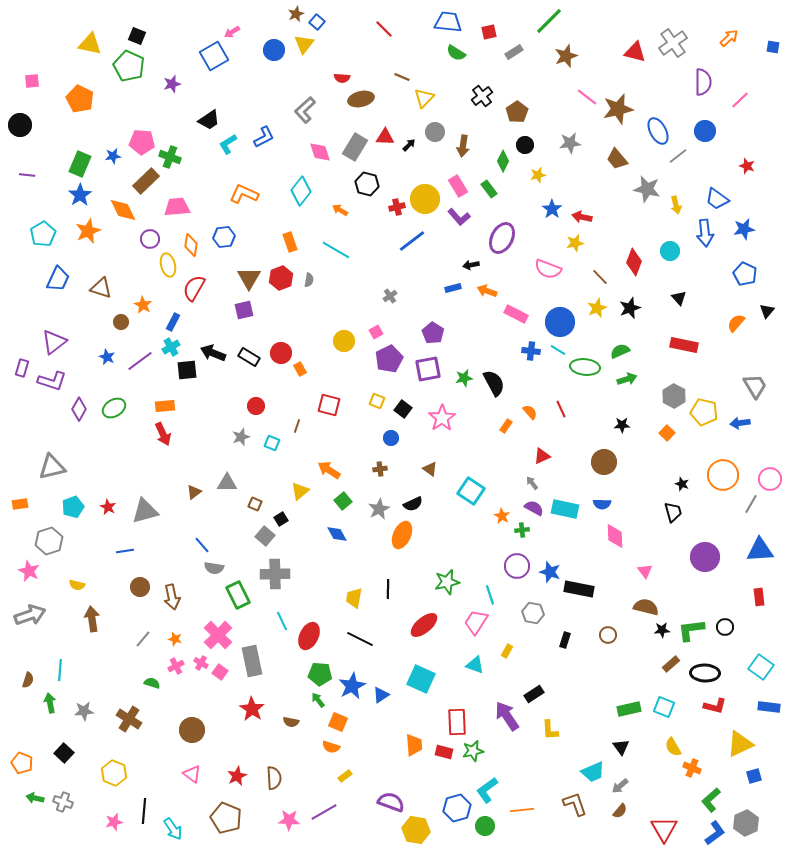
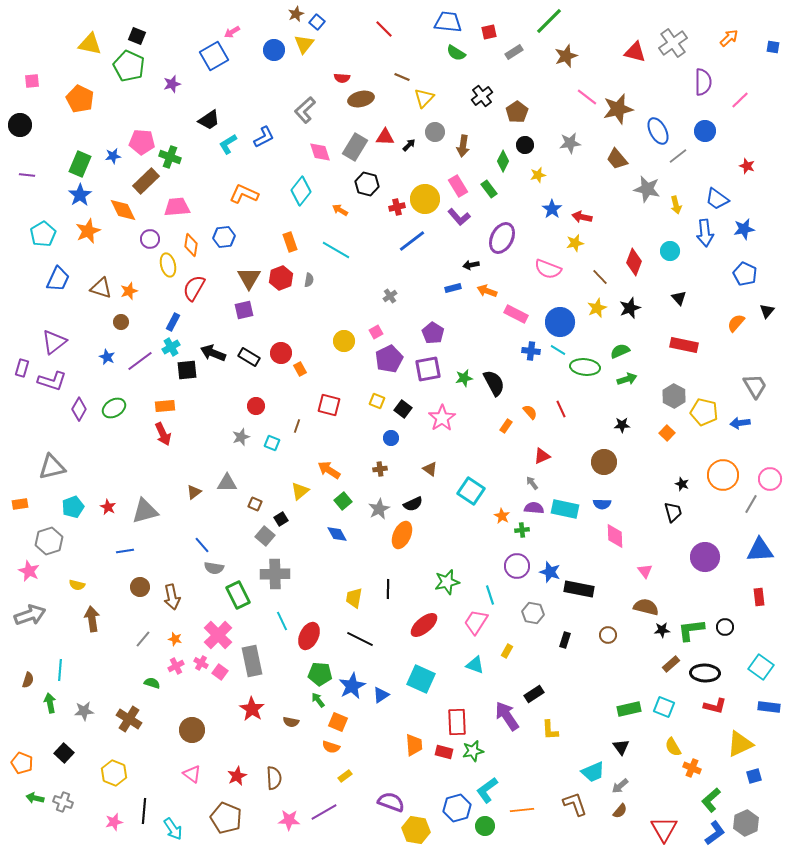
orange star at (143, 305): moved 14 px left, 14 px up; rotated 24 degrees clockwise
purple semicircle at (534, 508): rotated 24 degrees counterclockwise
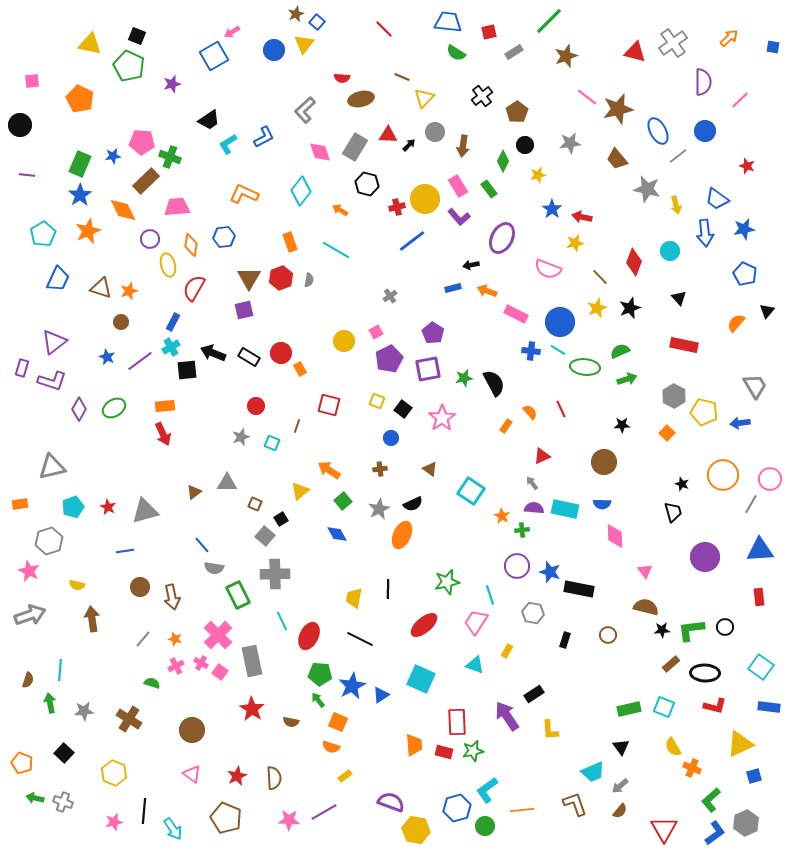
red triangle at (385, 137): moved 3 px right, 2 px up
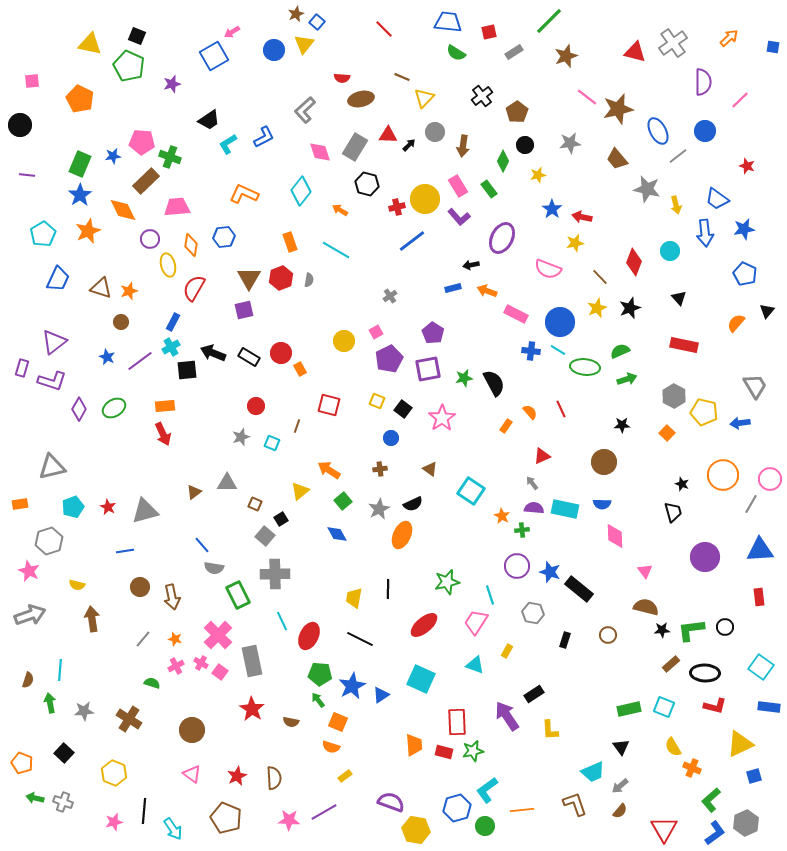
black rectangle at (579, 589): rotated 28 degrees clockwise
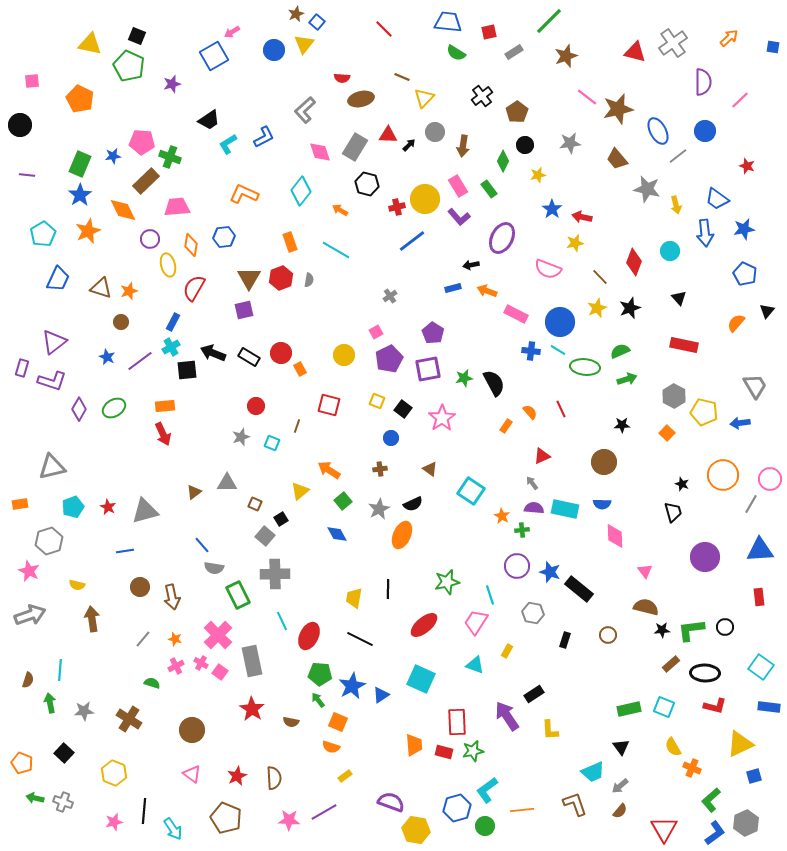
yellow circle at (344, 341): moved 14 px down
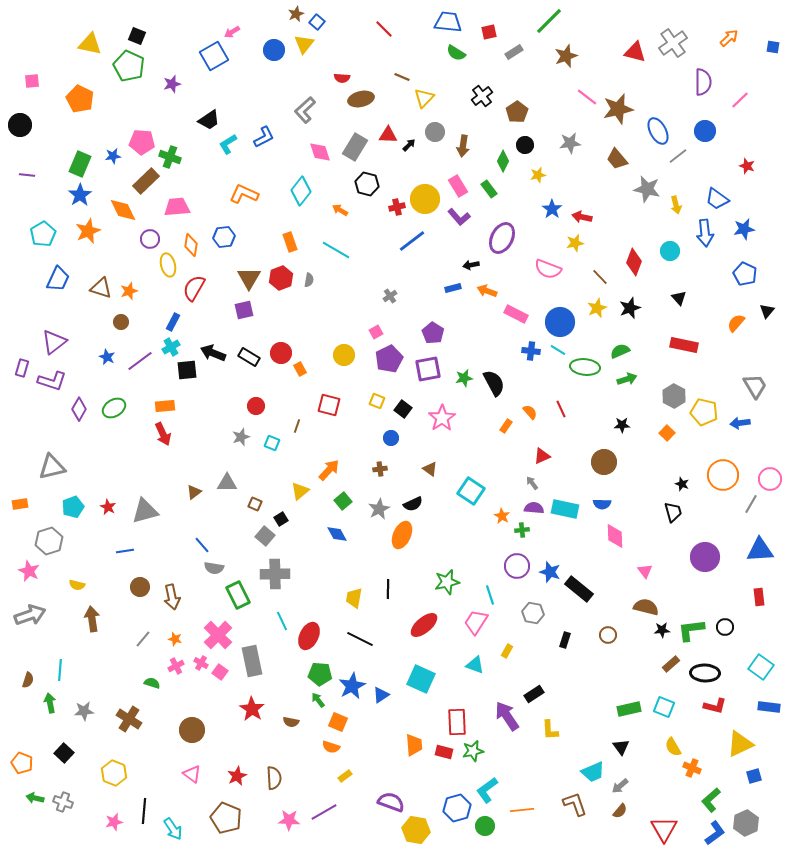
orange arrow at (329, 470): rotated 100 degrees clockwise
